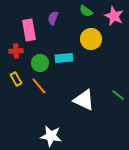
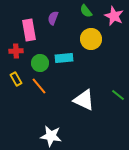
green semicircle: rotated 16 degrees clockwise
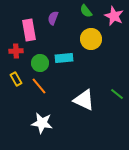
green line: moved 1 px left, 1 px up
white star: moved 9 px left, 13 px up
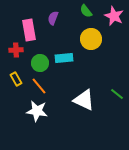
red cross: moved 1 px up
white star: moved 5 px left, 12 px up
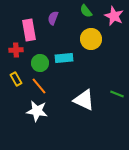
green line: rotated 16 degrees counterclockwise
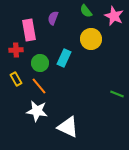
cyan rectangle: rotated 60 degrees counterclockwise
white triangle: moved 16 px left, 27 px down
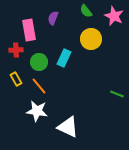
green circle: moved 1 px left, 1 px up
